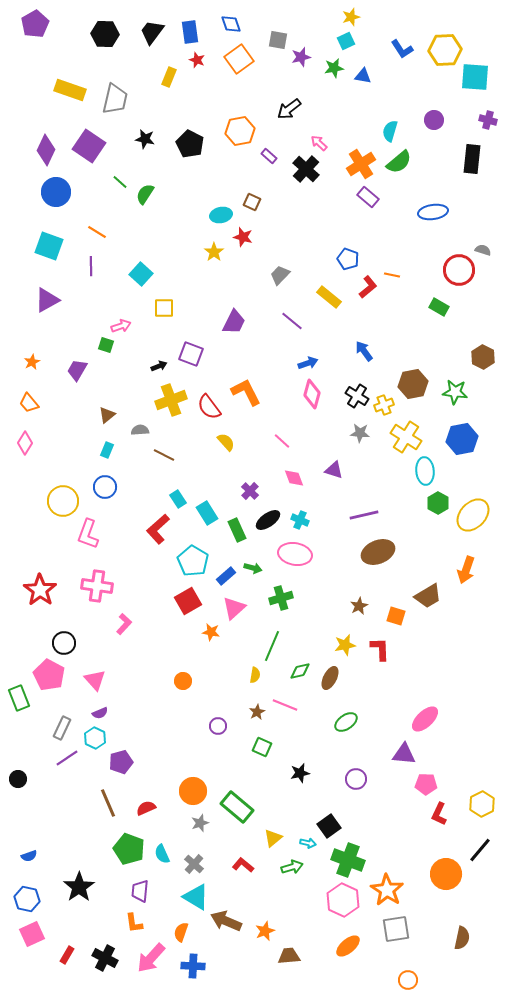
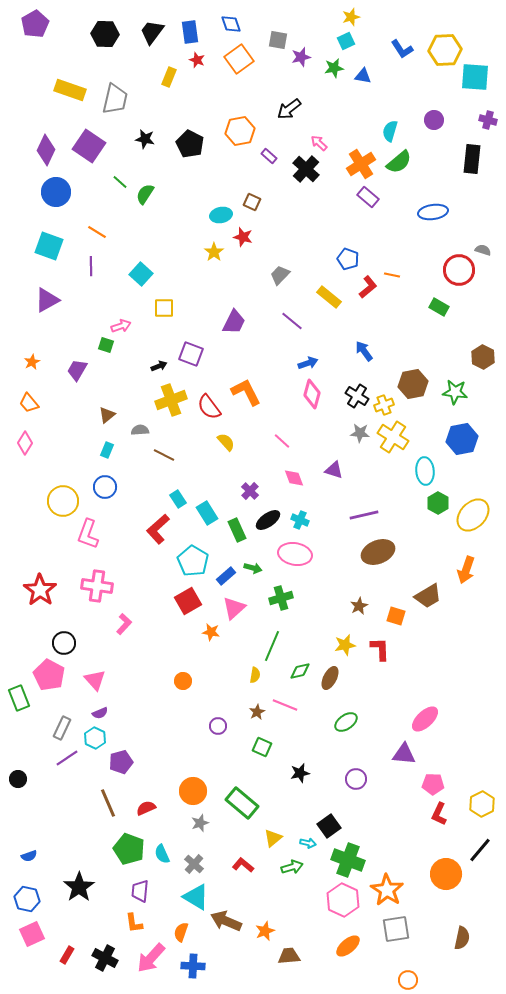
yellow cross at (406, 437): moved 13 px left
pink pentagon at (426, 784): moved 7 px right
green rectangle at (237, 807): moved 5 px right, 4 px up
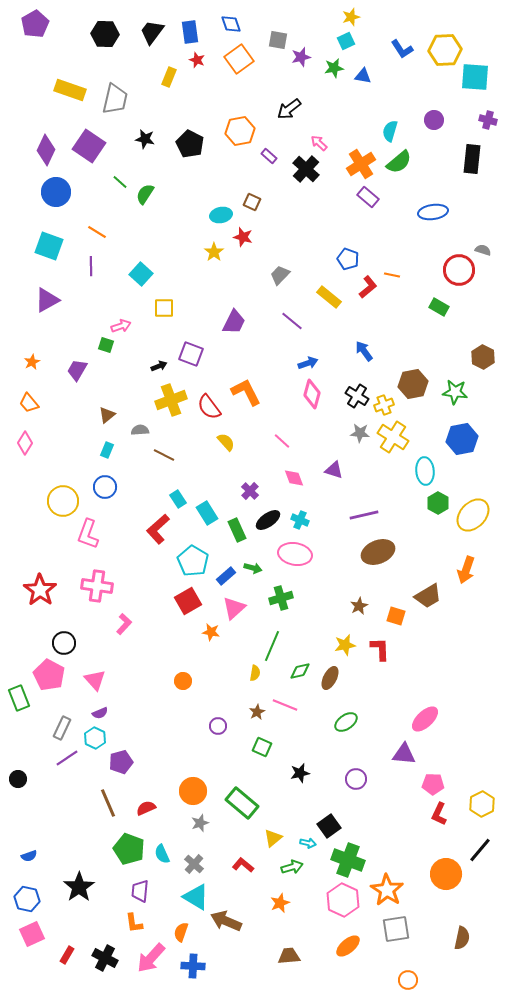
yellow semicircle at (255, 675): moved 2 px up
orange star at (265, 931): moved 15 px right, 28 px up
